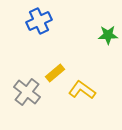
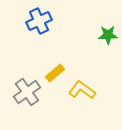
gray cross: rotated 16 degrees clockwise
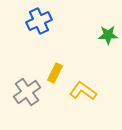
yellow rectangle: rotated 24 degrees counterclockwise
yellow L-shape: moved 1 px right, 1 px down
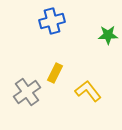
blue cross: moved 13 px right; rotated 10 degrees clockwise
yellow L-shape: moved 5 px right; rotated 16 degrees clockwise
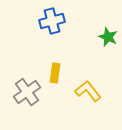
green star: moved 2 px down; rotated 24 degrees clockwise
yellow rectangle: rotated 18 degrees counterclockwise
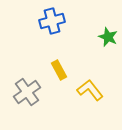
yellow rectangle: moved 4 px right, 3 px up; rotated 36 degrees counterclockwise
yellow L-shape: moved 2 px right, 1 px up
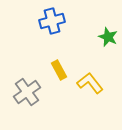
yellow L-shape: moved 7 px up
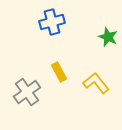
blue cross: moved 1 px down
yellow rectangle: moved 2 px down
yellow L-shape: moved 6 px right
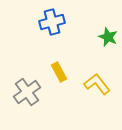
yellow L-shape: moved 1 px right, 1 px down
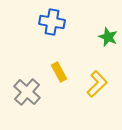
blue cross: rotated 25 degrees clockwise
yellow L-shape: rotated 84 degrees clockwise
gray cross: rotated 12 degrees counterclockwise
